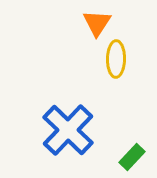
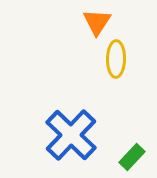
orange triangle: moved 1 px up
blue cross: moved 3 px right, 5 px down
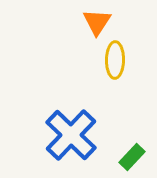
yellow ellipse: moved 1 px left, 1 px down
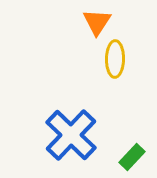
yellow ellipse: moved 1 px up
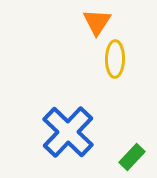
blue cross: moved 3 px left, 3 px up
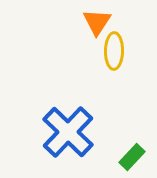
yellow ellipse: moved 1 px left, 8 px up
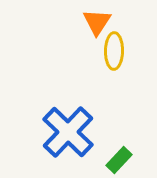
green rectangle: moved 13 px left, 3 px down
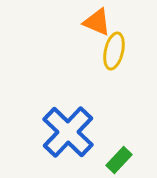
orange triangle: rotated 40 degrees counterclockwise
yellow ellipse: rotated 12 degrees clockwise
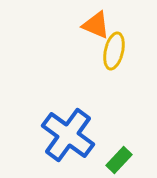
orange triangle: moved 1 px left, 3 px down
blue cross: moved 3 px down; rotated 8 degrees counterclockwise
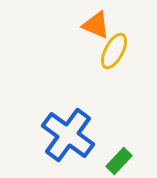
yellow ellipse: rotated 15 degrees clockwise
green rectangle: moved 1 px down
